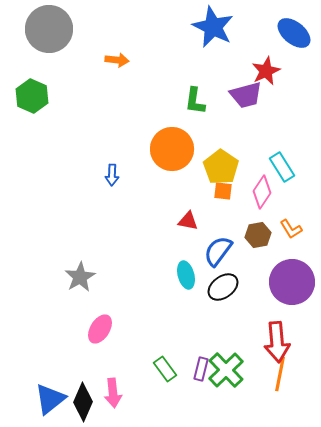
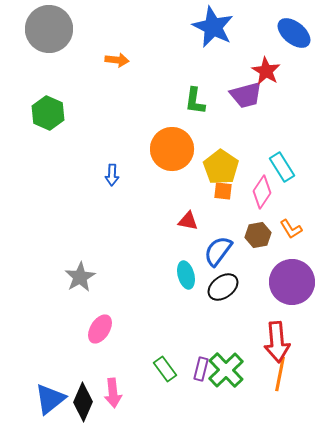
red star: rotated 16 degrees counterclockwise
green hexagon: moved 16 px right, 17 px down
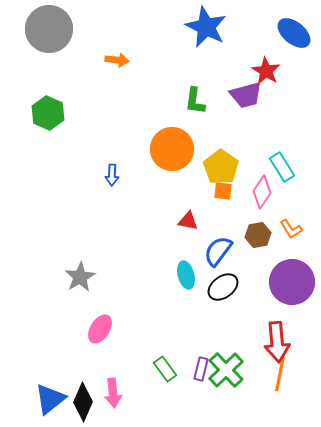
blue star: moved 7 px left
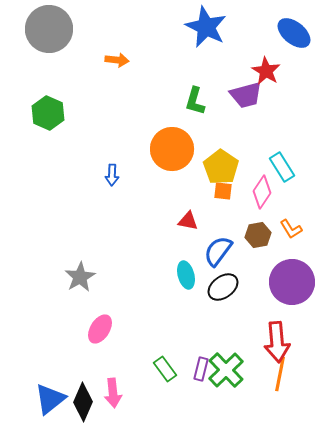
green L-shape: rotated 8 degrees clockwise
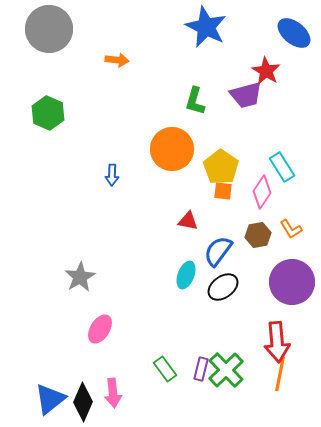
cyan ellipse: rotated 36 degrees clockwise
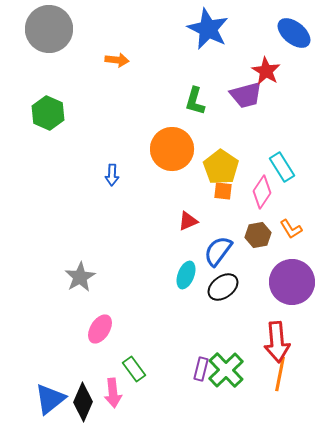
blue star: moved 2 px right, 2 px down
red triangle: rotated 35 degrees counterclockwise
green rectangle: moved 31 px left
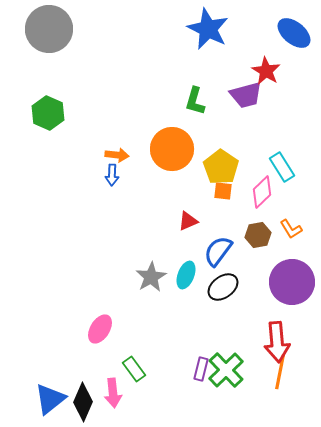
orange arrow: moved 95 px down
pink diamond: rotated 12 degrees clockwise
gray star: moved 71 px right
orange line: moved 2 px up
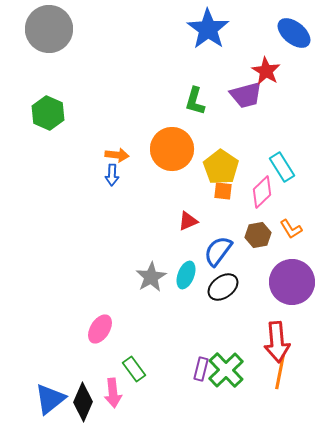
blue star: rotated 9 degrees clockwise
